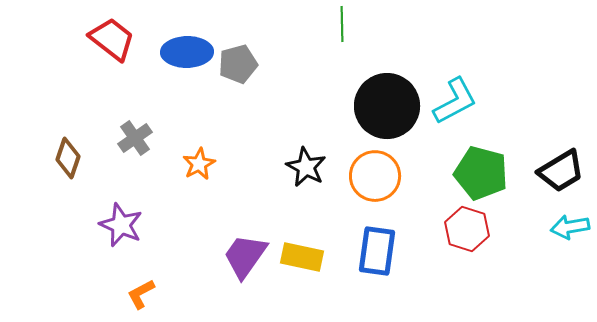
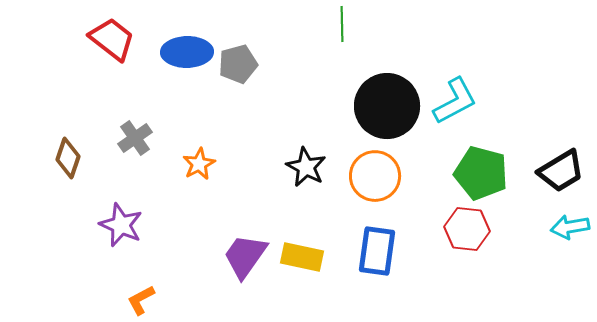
red hexagon: rotated 12 degrees counterclockwise
orange L-shape: moved 6 px down
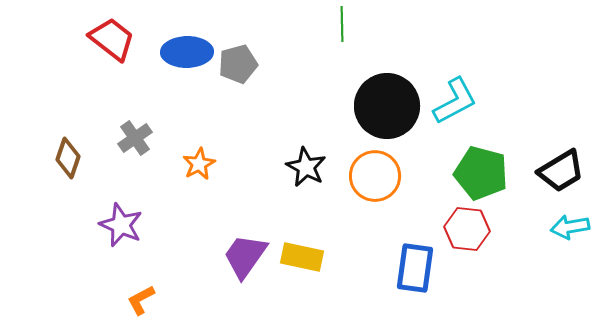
blue rectangle: moved 38 px right, 17 px down
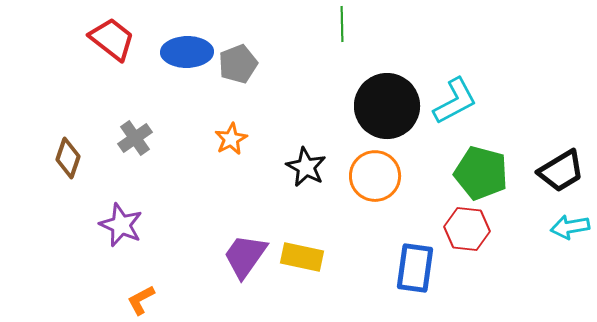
gray pentagon: rotated 6 degrees counterclockwise
orange star: moved 32 px right, 25 px up
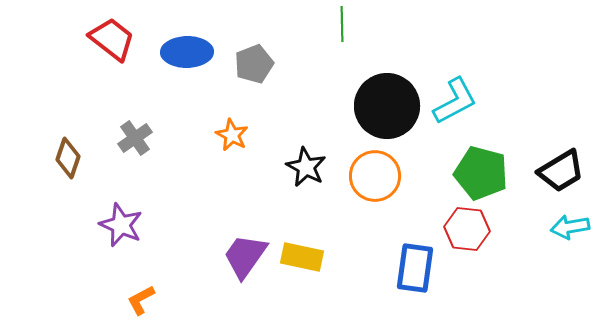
gray pentagon: moved 16 px right
orange star: moved 1 px right, 4 px up; rotated 16 degrees counterclockwise
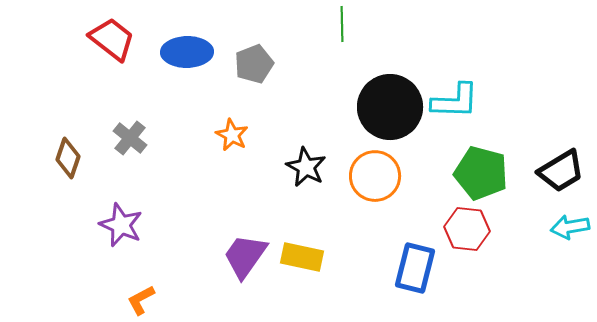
cyan L-shape: rotated 30 degrees clockwise
black circle: moved 3 px right, 1 px down
gray cross: moved 5 px left; rotated 16 degrees counterclockwise
blue rectangle: rotated 6 degrees clockwise
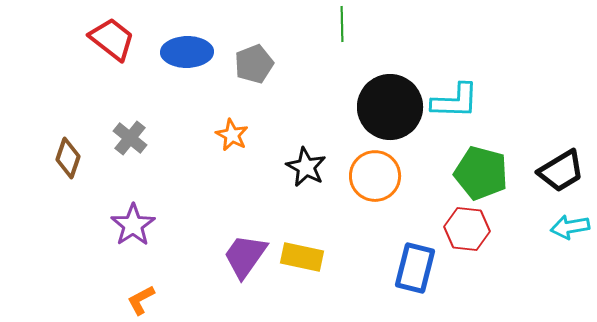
purple star: moved 12 px right; rotated 15 degrees clockwise
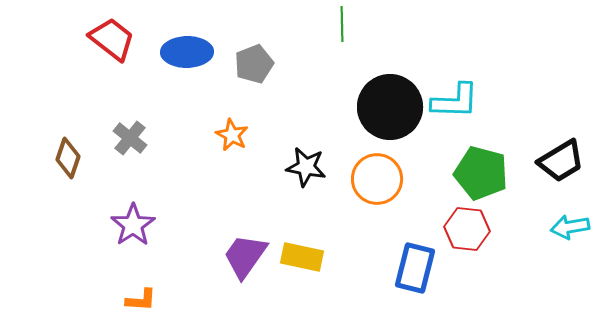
black star: rotated 18 degrees counterclockwise
black trapezoid: moved 10 px up
orange circle: moved 2 px right, 3 px down
orange L-shape: rotated 148 degrees counterclockwise
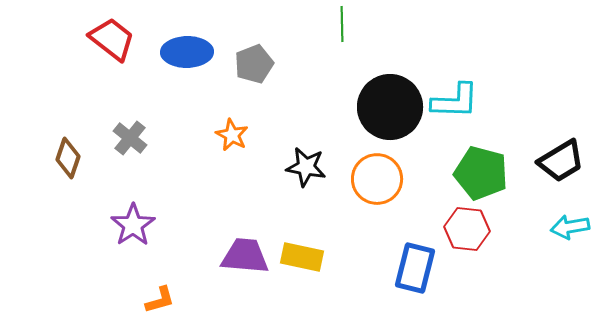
purple trapezoid: rotated 60 degrees clockwise
orange L-shape: moved 19 px right; rotated 20 degrees counterclockwise
